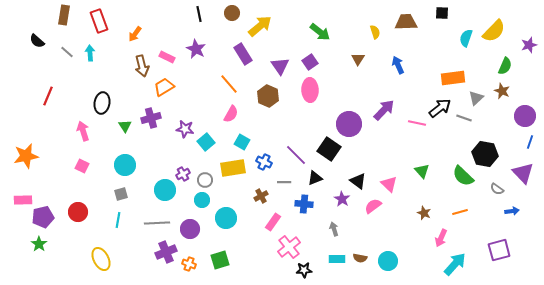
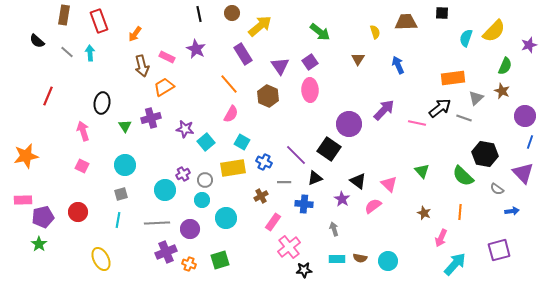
orange line at (460, 212): rotated 70 degrees counterclockwise
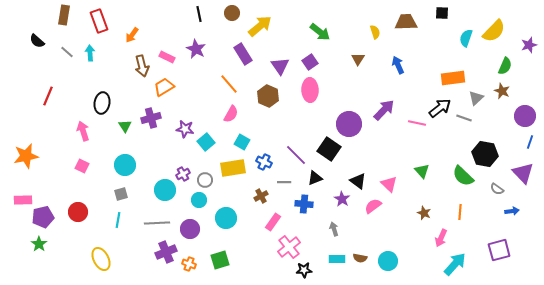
orange arrow at (135, 34): moved 3 px left, 1 px down
cyan circle at (202, 200): moved 3 px left
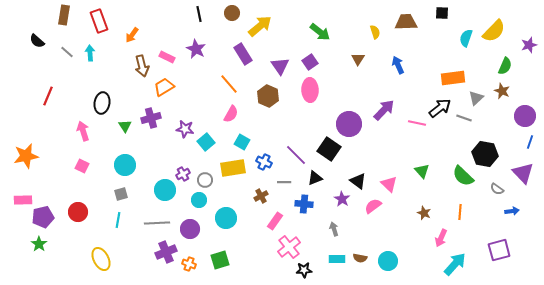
pink rectangle at (273, 222): moved 2 px right, 1 px up
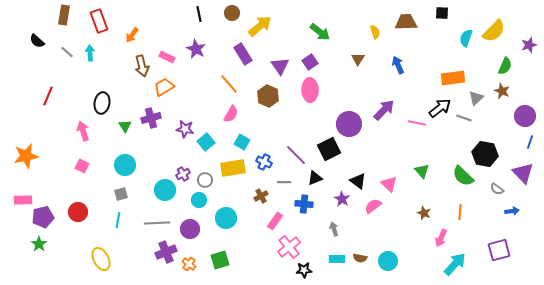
black square at (329, 149): rotated 30 degrees clockwise
orange cross at (189, 264): rotated 16 degrees clockwise
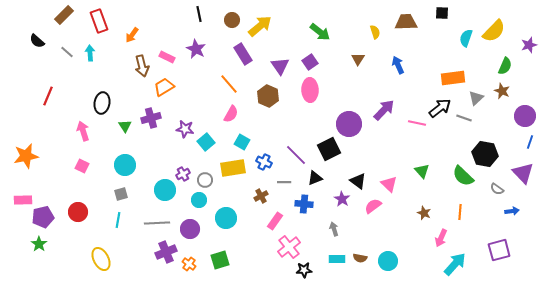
brown circle at (232, 13): moved 7 px down
brown rectangle at (64, 15): rotated 36 degrees clockwise
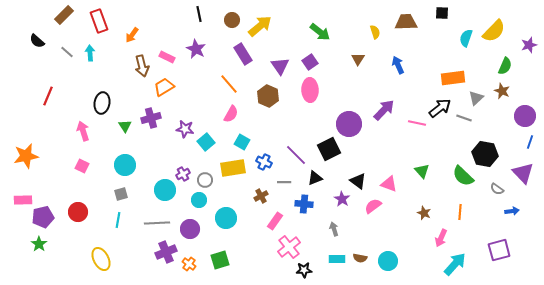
pink triangle at (389, 184): rotated 24 degrees counterclockwise
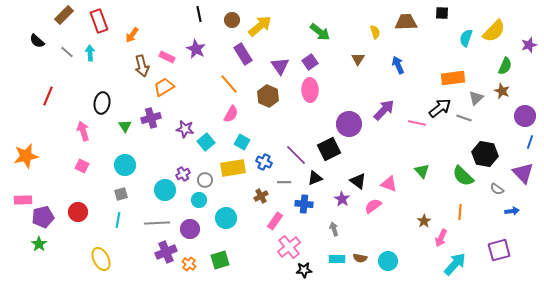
brown star at (424, 213): moved 8 px down; rotated 16 degrees clockwise
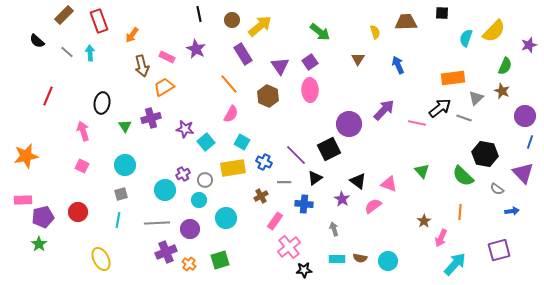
black triangle at (315, 178): rotated 14 degrees counterclockwise
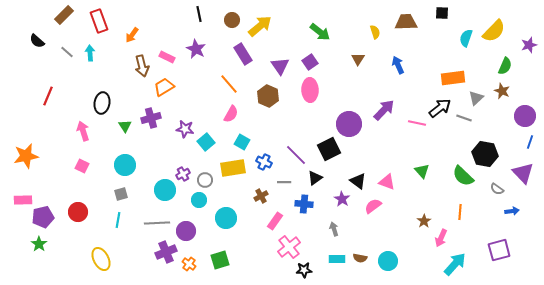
pink triangle at (389, 184): moved 2 px left, 2 px up
purple circle at (190, 229): moved 4 px left, 2 px down
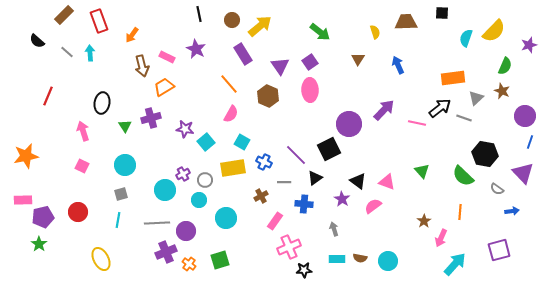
pink cross at (289, 247): rotated 15 degrees clockwise
